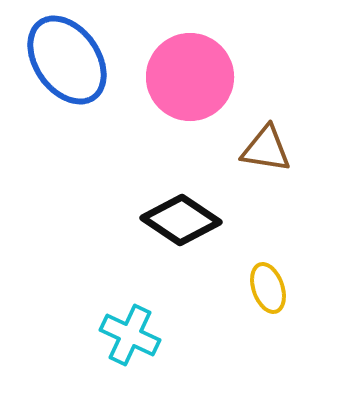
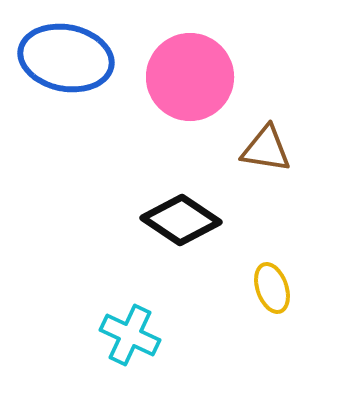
blue ellipse: moved 1 px left, 2 px up; rotated 44 degrees counterclockwise
yellow ellipse: moved 4 px right
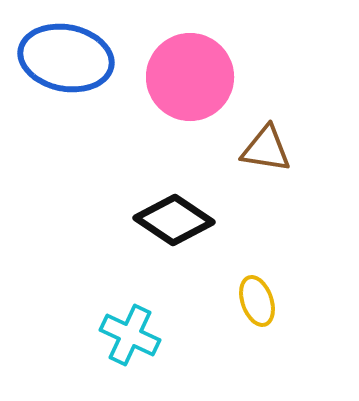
black diamond: moved 7 px left
yellow ellipse: moved 15 px left, 13 px down
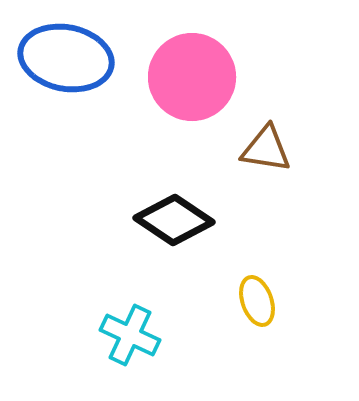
pink circle: moved 2 px right
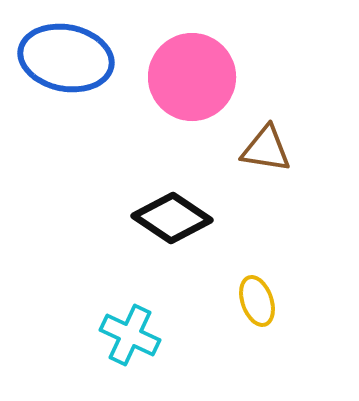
black diamond: moved 2 px left, 2 px up
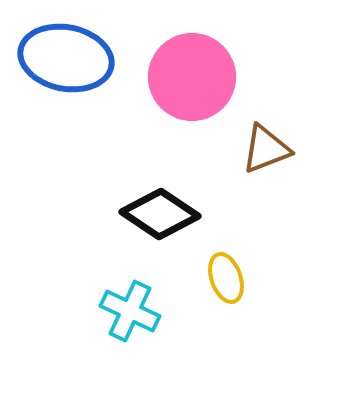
brown triangle: rotated 30 degrees counterclockwise
black diamond: moved 12 px left, 4 px up
yellow ellipse: moved 31 px left, 23 px up
cyan cross: moved 24 px up
